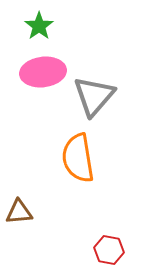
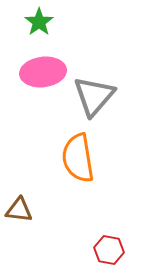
green star: moved 4 px up
brown triangle: moved 2 px up; rotated 12 degrees clockwise
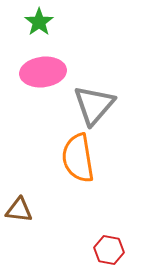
gray triangle: moved 9 px down
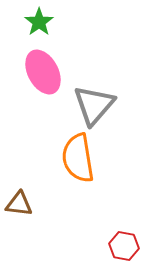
pink ellipse: rotated 69 degrees clockwise
brown triangle: moved 6 px up
red hexagon: moved 15 px right, 4 px up
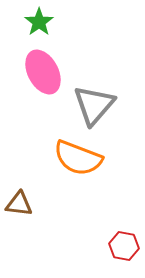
orange semicircle: rotated 60 degrees counterclockwise
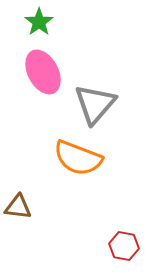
gray triangle: moved 1 px right, 1 px up
brown triangle: moved 1 px left, 3 px down
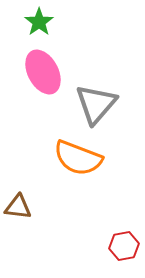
gray triangle: moved 1 px right
red hexagon: rotated 20 degrees counterclockwise
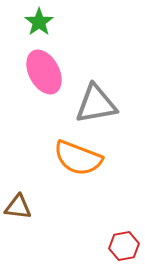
pink ellipse: moved 1 px right
gray triangle: rotated 39 degrees clockwise
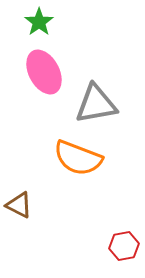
brown triangle: moved 1 px right, 2 px up; rotated 20 degrees clockwise
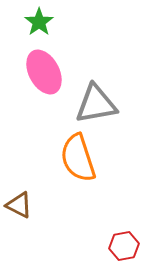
orange semicircle: rotated 51 degrees clockwise
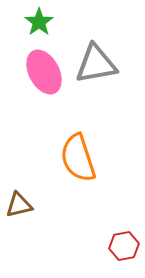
gray triangle: moved 40 px up
brown triangle: rotated 40 degrees counterclockwise
